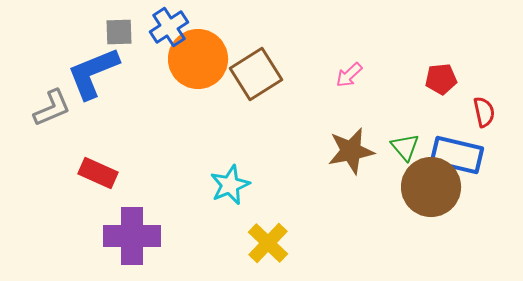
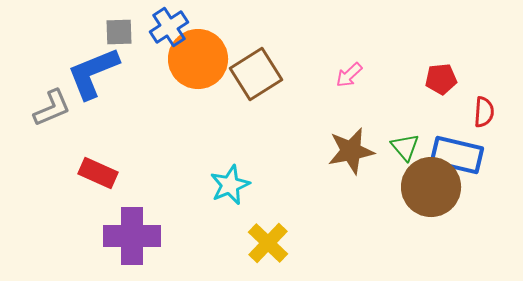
red semicircle: rotated 16 degrees clockwise
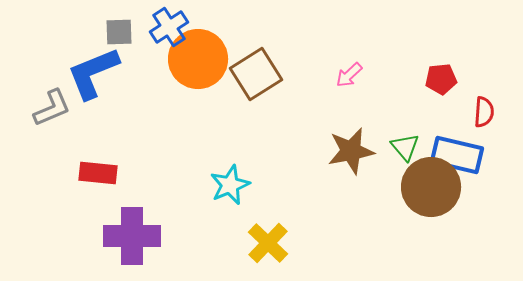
red rectangle: rotated 18 degrees counterclockwise
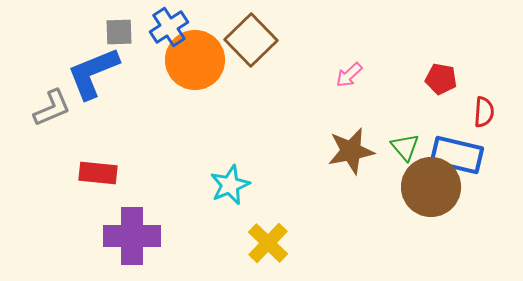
orange circle: moved 3 px left, 1 px down
brown square: moved 5 px left, 34 px up; rotated 12 degrees counterclockwise
red pentagon: rotated 16 degrees clockwise
